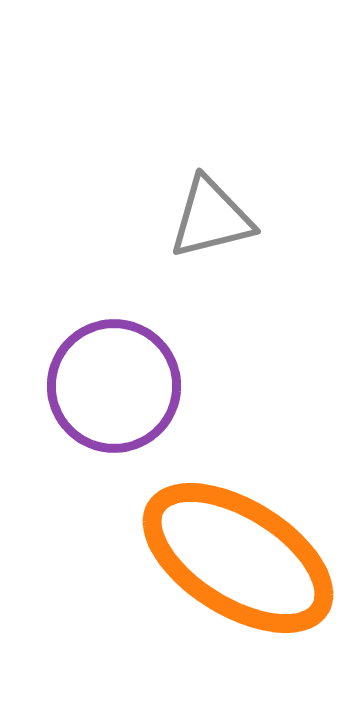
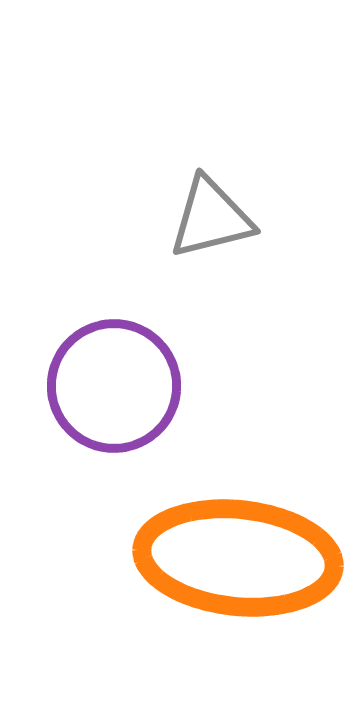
orange ellipse: rotated 26 degrees counterclockwise
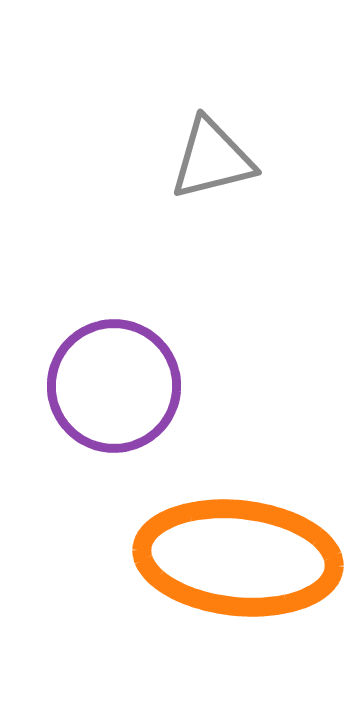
gray triangle: moved 1 px right, 59 px up
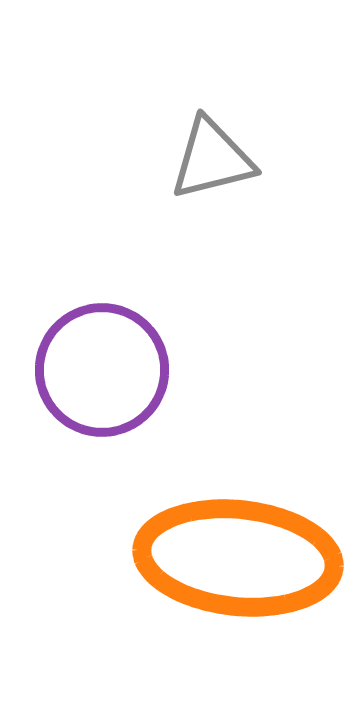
purple circle: moved 12 px left, 16 px up
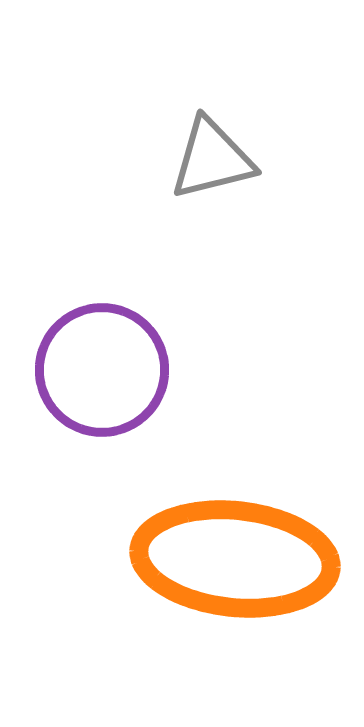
orange ellipse: moved 3 px left, 1 px down
